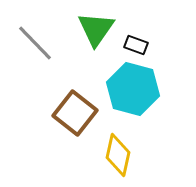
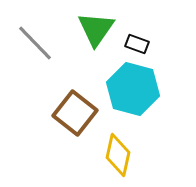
black rectangle: moved 1 px right, 1 px up
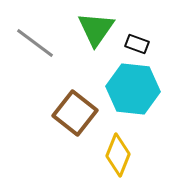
gray line: rotated 9 degrees counterclockwise
cyan hexagon: rotated 9 degrees counterclockwise
yellow diamond: rotated 9 degrees clockwise
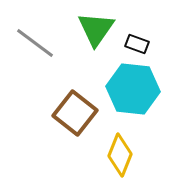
yellow diamond: moved 2 px right
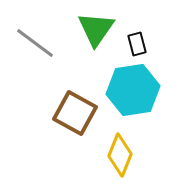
black rectangle: rotated 55 degrees clockwise
cyan hexagon: moved 1 px down; rotated 15 degrees counterclockwise
brown square: rotated 9 degrees counterclockwise
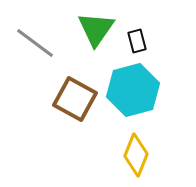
black rectangle: moved 3 px up
cyan hexagon: rotated 6 degrees counterclockwise
brown square: moved 14 px up
yellow diamond: moved 16 px right
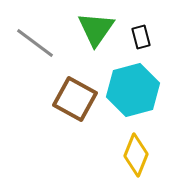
black rectangle: moved 4 px right, 4 px up
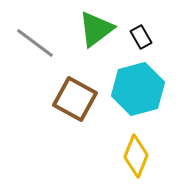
green triangle: rotated 18 degrees clockwise
black rectangle: rotated 15 degrees counterclockwise
cyan hexagon: moved 5 px right, 1 px up
yellow diamond: moved 1 px down
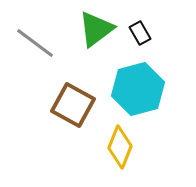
black rectangle: moved 1 px left, 4 px up
brown square: moved 2 px left, 6 px down
yellow diamond: moved 16 px left, 9 px up
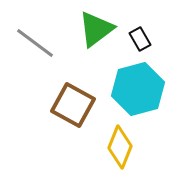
black rectangle: moved 6 px down
